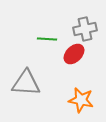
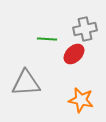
gray triangle: rotated 8 degrees counterclockwise
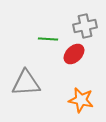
gray cross: moved 3 px up
green line: moved 1 px right
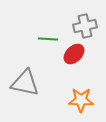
gray triangle: moved 1 px left; rotated 16 degrees clockwise
orange star: rotated 10 degrees counterclockwise
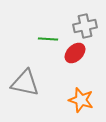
red ellipse: moved 1 px right, 1 px up
orange star: rotated 15 degrees clockwise
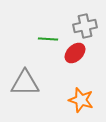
gray triangle: rotated 12 degrees counterclockwise
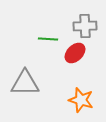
gray cross: rotated 10 degrees clockwise
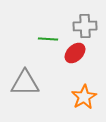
orange star: moved 3 px right, 3 px up; rotated 25 degrees clockwise
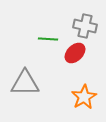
gray cross: rotated 15 degrees clockwise
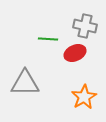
red ellipse: rotated 20 degrees clockwise
